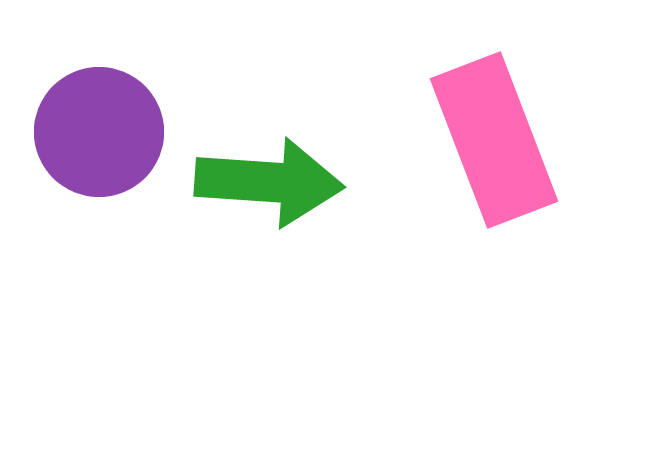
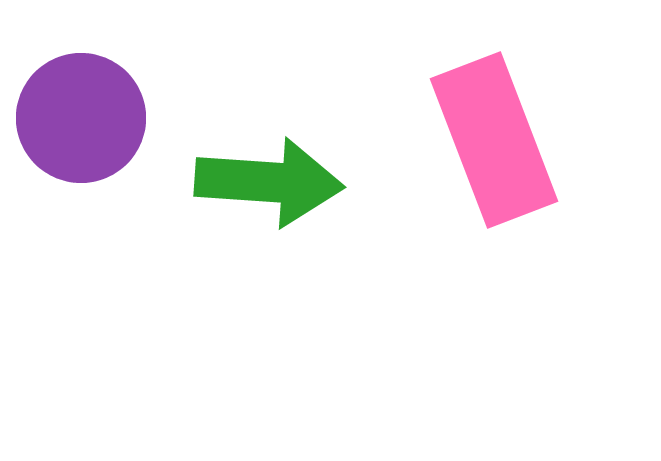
purple circle: moved 18 px left, 14 px up
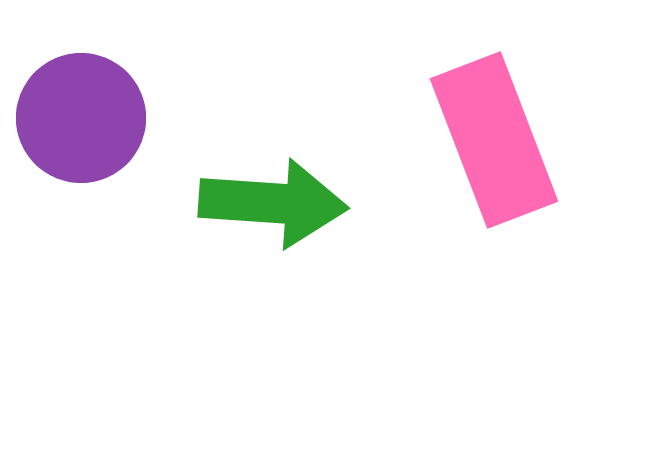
green arrow: moved 4 px right, 21 px down
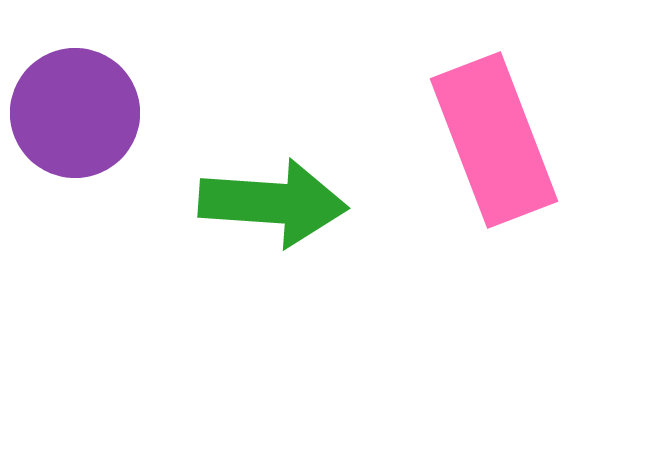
purple circle: moved 6 px left, 5 px up
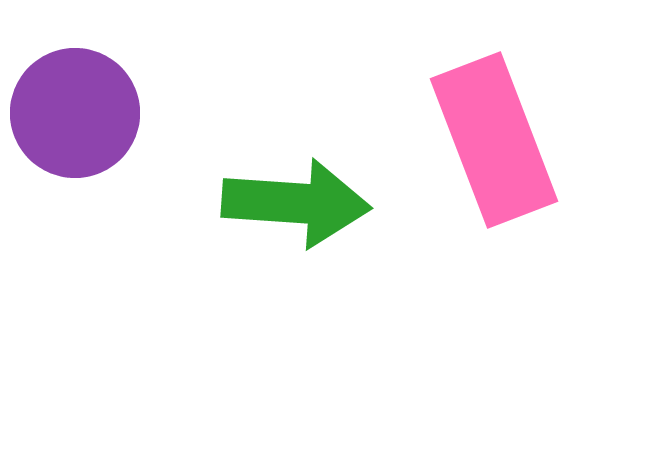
green arrow: moved 23 px right
